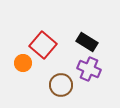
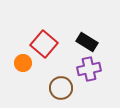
red square: moved 1 px right, 1 px up
purple cross: rotated 35 degrees counterclockwise
brown circle: moved 3 px down
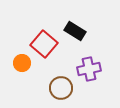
black rectangle: moved 12 px left, 11 px up
orange circle: moved 1 px left
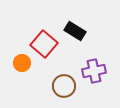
purple cross: moved 5 px right, 2 px down
brown circle: moved 3 px right, 2 px up
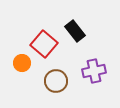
black rectangle: rotated 20 degrees clockwise
brown circle: moved 8 px left, 5 px up
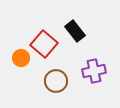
orange circle: moved 1 px left, 5 px up
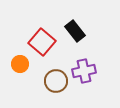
red square: moved 2 px left, 2 px up
orange circle: moved 1 px left, 6 px down
purple cross: moved 10 px left
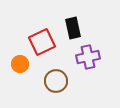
black rectangle: moved 2 px left, 3 px up; rotated 25 degrees clockwise
red square: rotated 24 degrees clockwise
purple cross: moved 4 px right, 14 px up
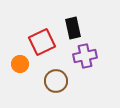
purple cross: moved 3 px left, 1 px up
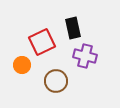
purple cross: rotated 25 degrees clockwise
orange circle: moved 2 px right, 1 px down
